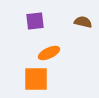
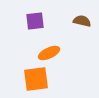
brown semicircle: moved 1 px left, 1 px up
orange square: rotated 8 degrees counterclockwise
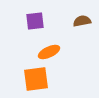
brown semicircle: rotated 24 degrees counterclockwise
orange ellipse: moved 1 px up
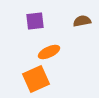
orange square: rotated 16 degrees counterclockwise
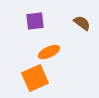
brown semicircle: moved 2 px down; rotated 48 degrees clockwise
orange square: moved 1 px left, 1 px up
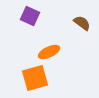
purple square: moved 5 px left, 5 px up; rotated 30 degrees clockwise
orange square: rotated 8 degrees clockwise
